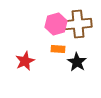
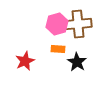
pink hexagon: moved 1 px right
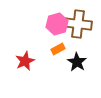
brown cross: rotated 12 degrees clockwise
orange rectangle: rotated 32 degrees counterclockwise
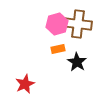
orange rectangle: rotated 16 degrees clockwise
red star: moved 23 px down
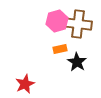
pink hexagon: moved 3 px up
orange rectangle: moved 2 px right
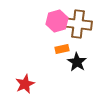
orange rectangle: moved 2 px right
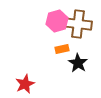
black star: moved 1 px right, 1 px down
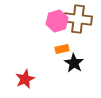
brown cross: moved 5 px up
black star: moved 4 px left
red star: moved 5 px up
